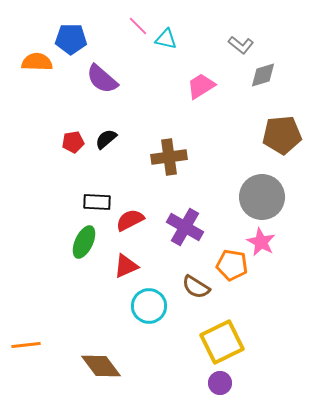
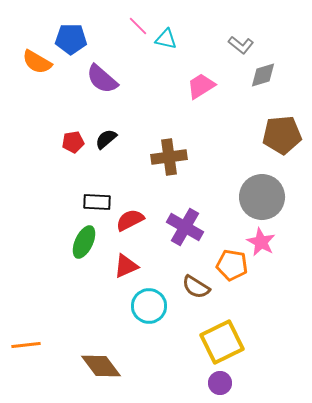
orange semicircle: rotated 152 degrees counterclockwise
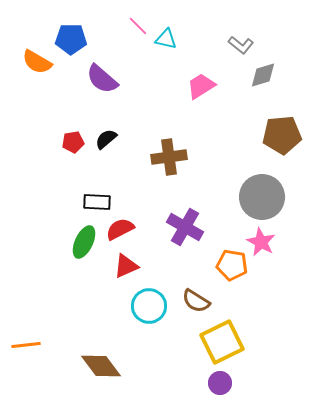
red semicircle: moved 10 px left, 9 px down
brown semicircle: moved 14 px down
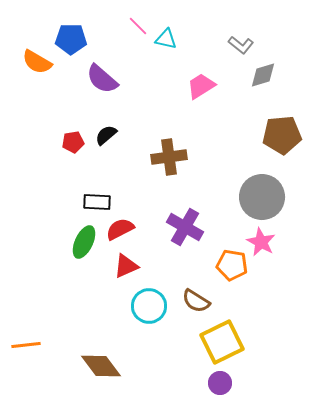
black semicircle: moved 4 px up
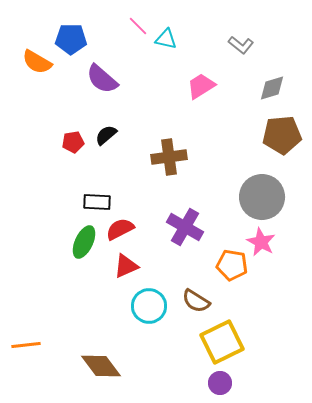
gray diamond: moved 9 px right, 13 px down
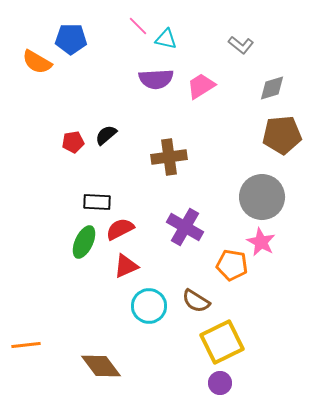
purple semicircle: moved 54 px right; rotated 44 degrees counterclockwise
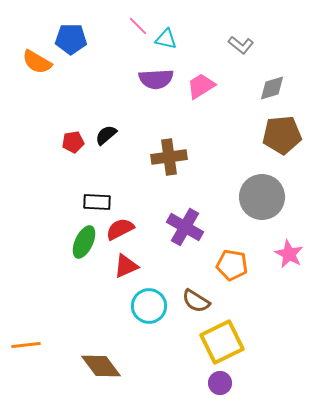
pink star: moved 28 px right, 12 px down
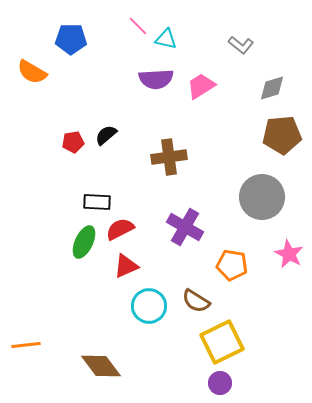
orange semicircle: moved 5 px left, 10 px down
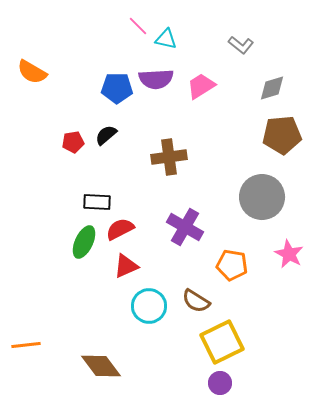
blue pentagon: moved 46 px right, 49 px down
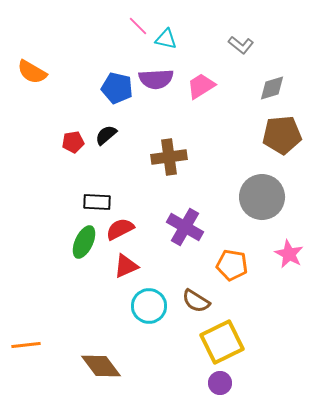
blue pentagon: rotated 12 degrees clockwise
